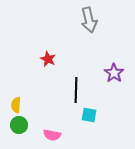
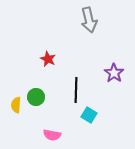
cyan square: rotated 21 degrees clockwise
green circle: moved 17 px right, 28 px up
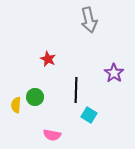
green circle: moved 1 px left
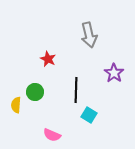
gray arrow: moved 15 px down
green circle: moved 5 px up
pink semicircle: rotated 12 degrees clockwise
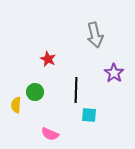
gray arrow: moved 6 px right
cyan square: rotated 28 degrees counterclockwise
pink semicircle: moved 2 px left, 1 px up
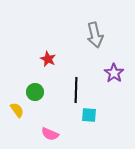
yellow semicircle: moved 1 px right, 5 px down; rotated 140 degrees clockwise
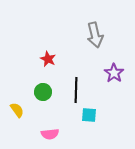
green circle: moved 8 px right
pink semicircle: rotated 30 degrees counterclockwise
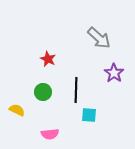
gray arrow: moved 4 px right, 3 px down; rotated 35 degrees counterclockwise
yellow semicircle: rotated 28 degrees counterclockwise
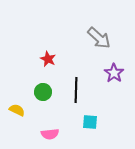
cyan square: moved 1 px right, 7 px down
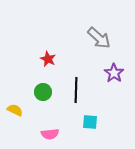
yellow semicircle: moved 2 px left
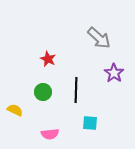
cyan square: moved 1 px down
